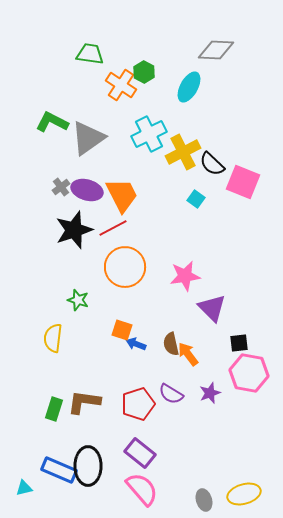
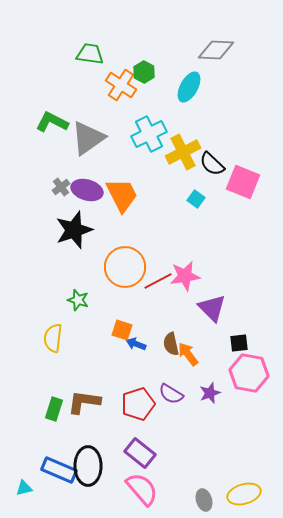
red line: moved 45 px right, 53 px down
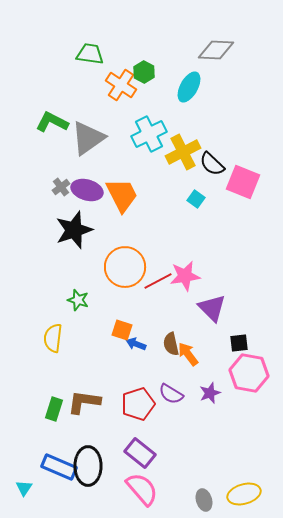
blue rectangle: moved 3 px up
cyan triangle: rotated 42 degrees counterclockwise
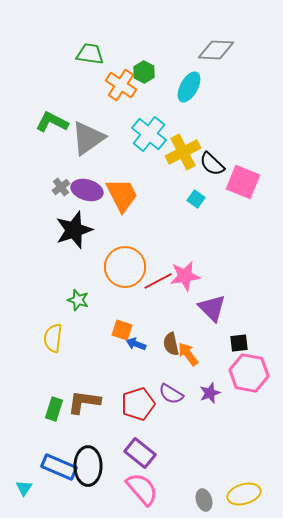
cyan cross: rotated 24 degrees counterclockwise
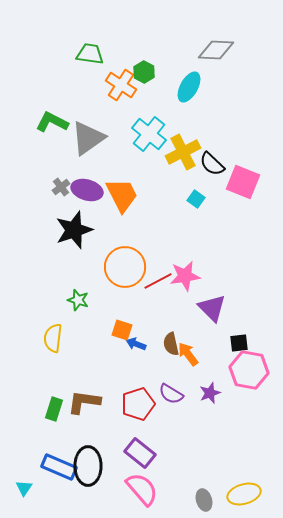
pink hexagon: moved 3 px up
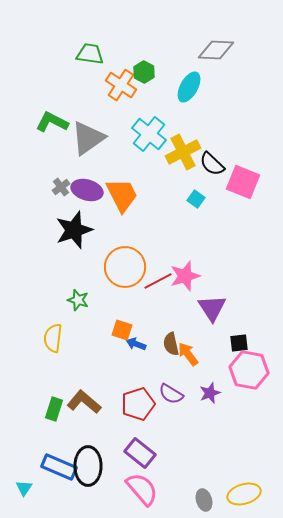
pink star: rotated 8 degrees counterclockwise
purple triangle: rotated 12 degrees clockwise
brown L-shape: rotated 32 degrees clockwise
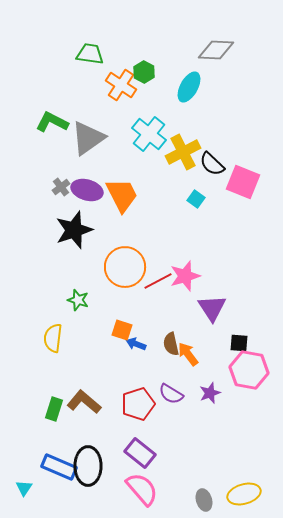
black square: rotated 12 degrees clockwise
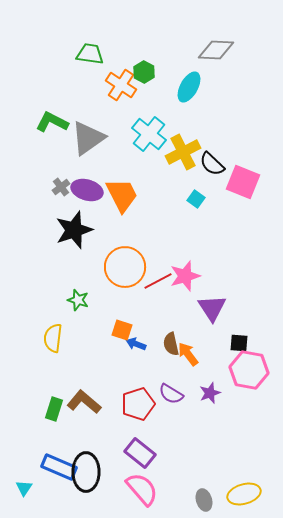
black ellipse: moved 2 px left, 6 px down
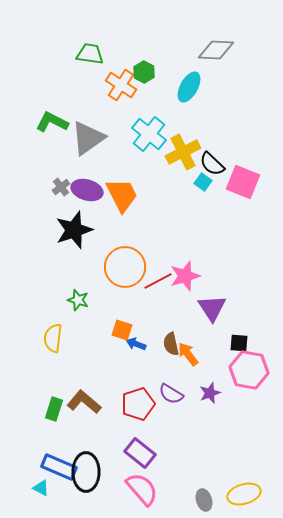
cyan square: moved 7 px right, 17 px up
cyan triangle: moved 17 px right; rotated 36 degrees counterclockwise
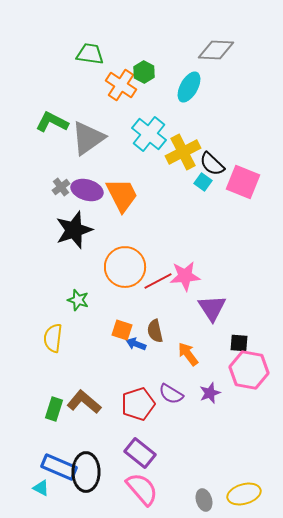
pink star: rotated 12 degrees clockwise
brown semicircle: moved 16 px left, 13 px up
